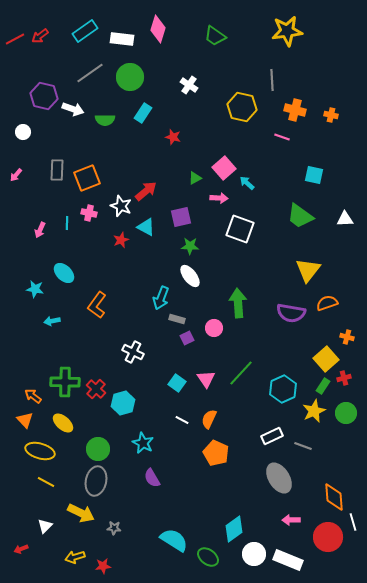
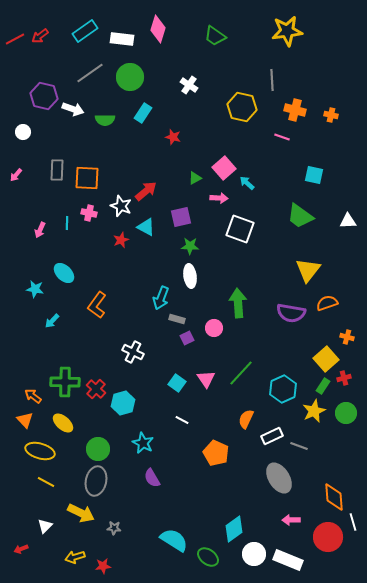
orange square at (87, 178): rotated 24 degrees clockwise
white triangle at (345, 219): moved 3 px right, 2 px down
white ellipse at (190, 276): rotated 30 degrees clockwise
cyan arrow at (52, 321): rotated 35 degrees counterclockwise
orange semicircle at (209, 419): moved 37 px right
gray line at (303, 446): moved 4 px left
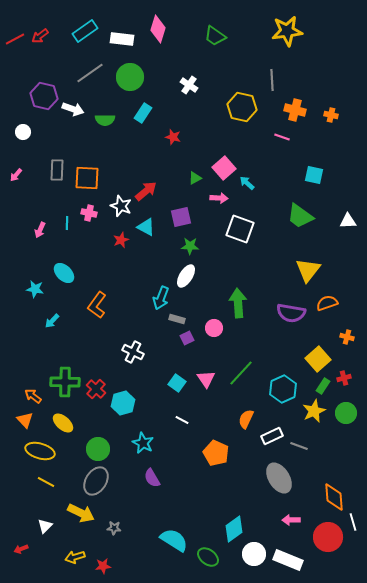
white ellipse at (190, 276): moved 4 px left; rotated 40 degrees clockwise
yellow square at (326, 359): moved 8 px left
gray ellipse at (96, 481): rotated 20 degrees clockwise
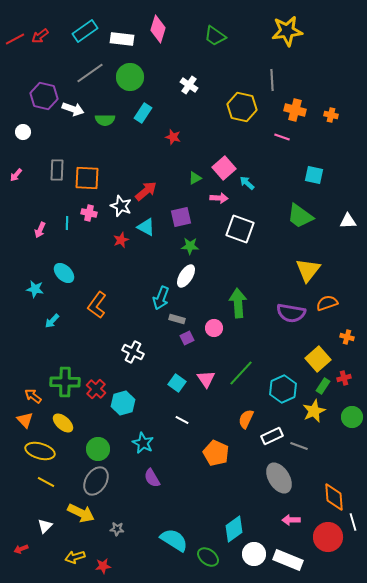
green circle at (346, 413): moved 6 px right, 4 px down
gray star at (114, 528): moved 3 px right, 1 px down
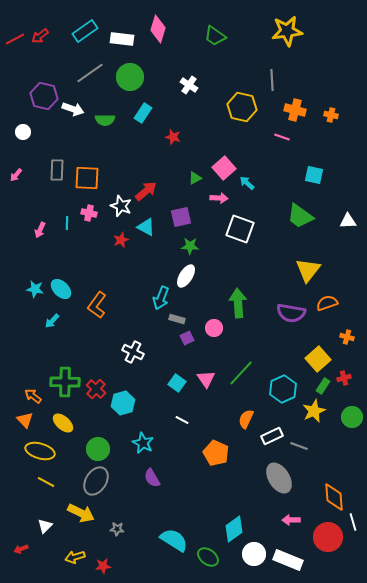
cyan ellipse at (64, 273): moved 3 px left, 16 px down
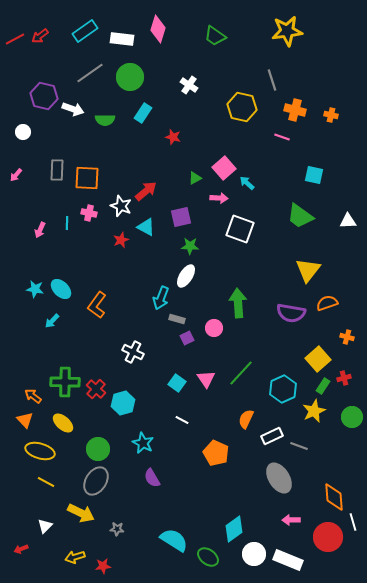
gray line at (272, 80): rotated 15 degrees counterclockwise
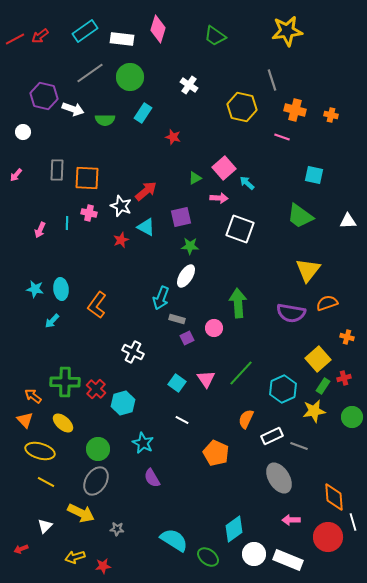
cyan ellipse at (61, 289): rotated 40 degrees clockwise
yellow star at (314, 411): rotated 15 degrees clockwise
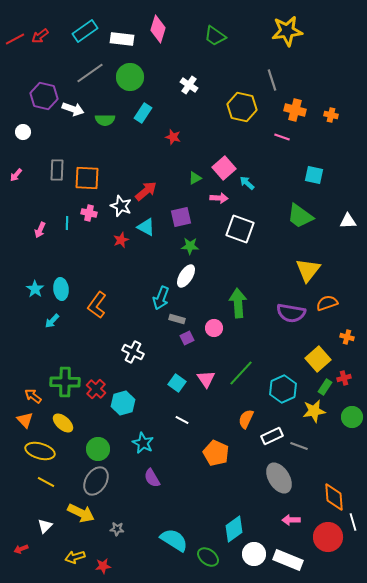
cyan star at (35, 289): rotated 24 degrees clockwise
green rectangle at (323, 386): moved 2 px right, 1 px down
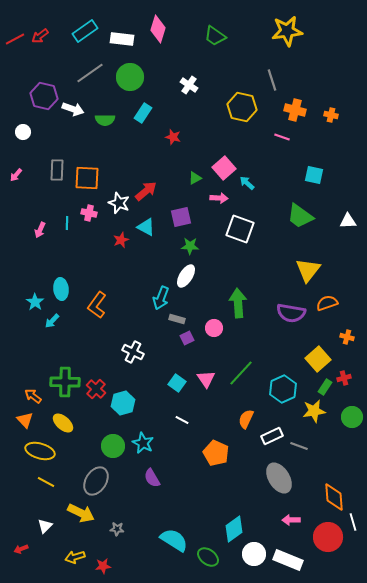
white star at (121, 206): moved 2 px left, 3 px up
cyan star at (35, 289): moved 13 px down
green circle at (98, 449): moved 15 px right, 3 px up
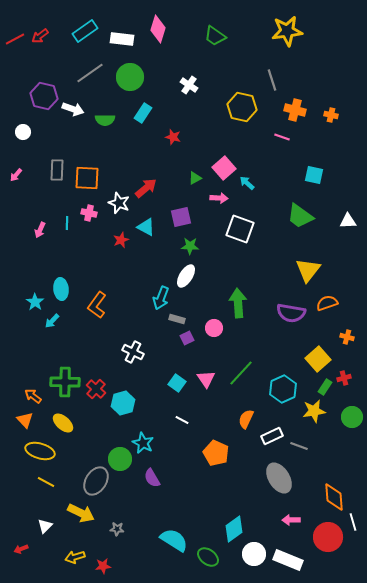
red arrow at (146, 191): moved 3 px up
green circle at (113, 446): moved 7 px right, 13 px down
